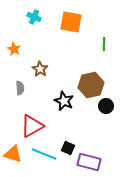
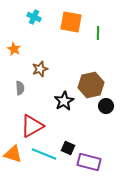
green line: moved 6 px left, 11 px up
brown star: rotated 21 degrees clockwise
black star: rotated 18 degrees clockwise
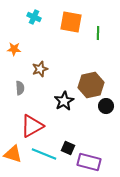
orange star: rotated 24 degrees counterclockwise
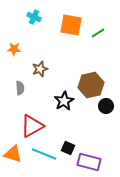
orange square: moved 3 px down
green line: rotated 56 degrees clockwise
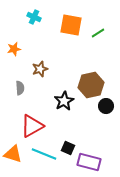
orange star: rotated 16 degrees counterclockwise
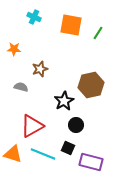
green line: rotated 24 degrees counterclockwise
orange star: rotated 16 degrees clockwise
gray semicircle: moved 1 px right, 1 px up; rotated 72 degrees counterclockwise
black circle: moved 30 px left, 19 px down
cyan line: moved 1 px left
purple rectangle: moved 2 px right
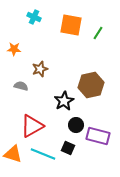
gray semicircle: moved 1 px up
purple rectangle: moved 7 px right, 26 px up
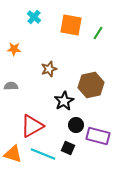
cyan cross: rotated 16 degrees clockwise
brown star: moved 9 px right
gray semicircle: moved 10 px left; rotated 16 degrees counterclockwise
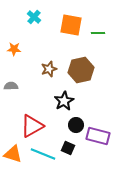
green line: rotated 56 degrees clockwise
brown hexagon: moved 10 px left, 15 px up
